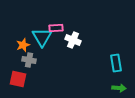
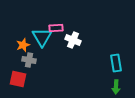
green arrow: moved 3 px left, 1 px up; rotated 88 degrees clockwise
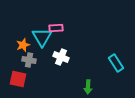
white cross: moved 12 px left, 17 px down
cyan rectangle: rotated 24 degrees counterclockwise
green arrow: moved 28 px left
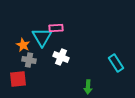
orange star: rotated 24 degrees counterclockwise
red square: rotated 18 degrees counterclockwise
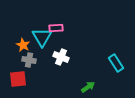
green arrow: rotated 128 degrees counterclockwise
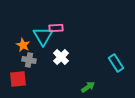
cyan triangle: moved 1 px right, 1 px up
white cross: rotated 21 degrees clockwise
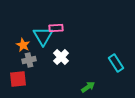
gray cross: rotated 24 degrees counterclockwise
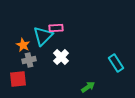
cyan triangle: rotated 15 degrees clockwise
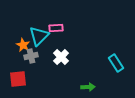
cyan triangle: moved 4 px left
gray cross: moved 2 px right, 4 px up
green arrow: rotated 32 degrees clockwise
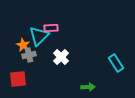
pink rectangle: moved 5 px left
gray cross: moved 2 px left, 1 px up
